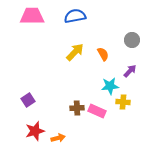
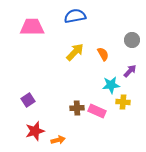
pink trapezoid: moved 11 px down
cyan star: moved 1 px right, 1 px up
orange arrow: moved 2 px down
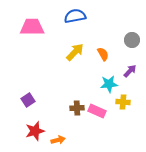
cyan star: moved 2 px left, 1 px up
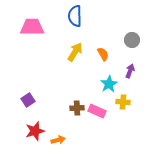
blue semicircle: rotated 80 degrees counterclockwise
yellow arrow: rotated 12 degrees counterclockwise
purple arrow: rotated 24 degrees counterclockwise
cyan star: rotated 24 degrees counterclockwise
